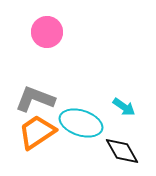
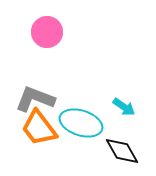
orange trapezoid: moved 2 px right, 4 px up; rotated 93 degrees counterclockwise
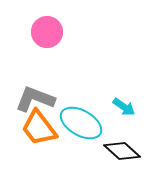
cyan ellipse: rotated 12 degrees clockwise
black diamond: rotated 18 degrees counterclockwise
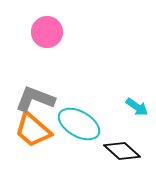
cyan arrow: moved 13 px right
cyan ellipse: moved 2 px left, 1 px down
orange trapezoid: moved 6 px left, 2 px down; rotated 12 degrees counterclockwise
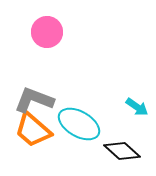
gray L-shape: moved 1 px left, 1 px down
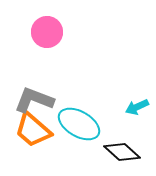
cyan arrow: rotated 120 degrees clockwise
black diamond: moved 1 px down
